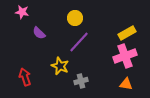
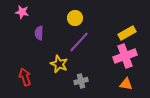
purple semicircle: rotated 48 degrees clockwise
yellow star: moved 1 px left, 2 px up
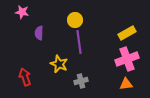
yellow circle: moved 2 px down
purple line: rotated 50 degrees counterclockwise
pink cross: moved 2 px right, 3 px down
orange triangle: rotated 16 degrees counterclockwise
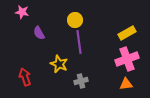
purple semicircle: rotated 32 degrees counterclockwise
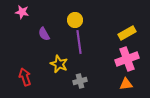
purple semicircle: moved 5 px right, 1 px down
gray cross: moved 1 px left
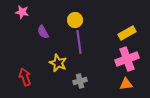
purple semicircle: moved 1 px left, 2 px up
yellow star: moved 1 px left, 1 px up
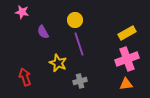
purple line: moved 2 px down; rotated 10 degrees counterclockwise
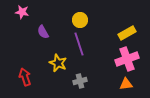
yellow circle: moved 5 px right
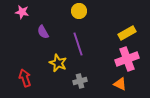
yellow circle: moved 1 px left, 9 px up
purple line: moved 1 px left
red arrow: moved 1 px down
orange triangle: moved 6 px left; rotated 32 degrees clockwise
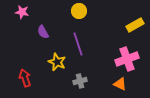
yellow rectangle: moved 8 px right, 8 px up
yellow star: moved 1 px left, 1 px up
